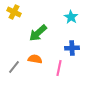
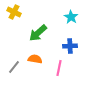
blue cross: moved 2 px left, 2 px up
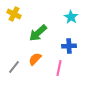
yellow cross: moved 2 px down
blue cross: moved 1 px left
orange semicircle: rotated 56 degrees counterclockwise
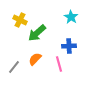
yellow cross: moved 6 px right, 6 px down
green arrow: moved 1 px left
pink line: moved 4 px up; rotated 28 degrees counterclockwise
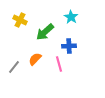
green arrow: moved 8 px right, 1 px up
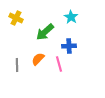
yellow cross: moved 4 px left, 2 px up
orange semicircle: moved 3 px right
gray line: moved 3 px right, 2 px up; rotated 40 degrees counterclockwise
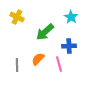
yellow cross: moved 1 px right, 1 px up
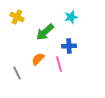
cyan star: rotated 24 degrees clockwise
gray line: moved 8 px down; rotated 24 degrees counterclockwise
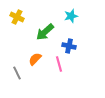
cyan star: moved 1 px up
blue cross: rotated 16 degrees clockwise
orange semicircle: moved 3 px left
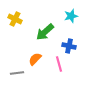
yellow cross: moved 2 px left, 2 px down
gray line: rotated 72 degrees counterclockwise
